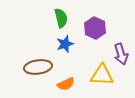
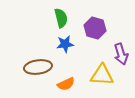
purple hexagon: rotated 10 degrees counterclockwise
blue star: rotated 12 degrees clockwise
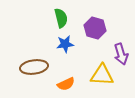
brown ellipse: moved 4 px left
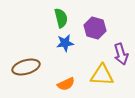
blue star: moved 1 px up
brown ellipse: moved 8 px left; rotated 8 degrees counterclockwise
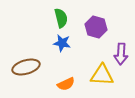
purple hexagon: moved 1 px right, 1 px up
blue star: moved 3 px left; rotated 18 degrees clockwise
purple arrow: rotated 20 degrees clockwise
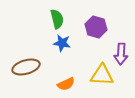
green semicircle: moved 4 px left, 1 px down
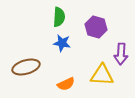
green semicircle: moved 2 px right, 2 px up; rotated 18 degrees clockwise
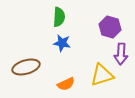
purple hexagon: moved 14 px right
yellow triangle: rotated 20 degrees counterclockwise
